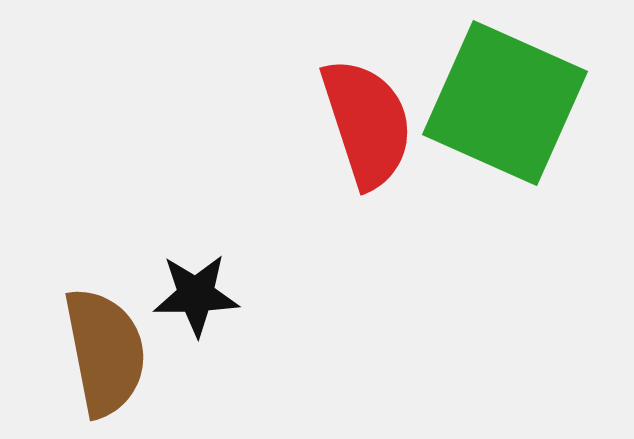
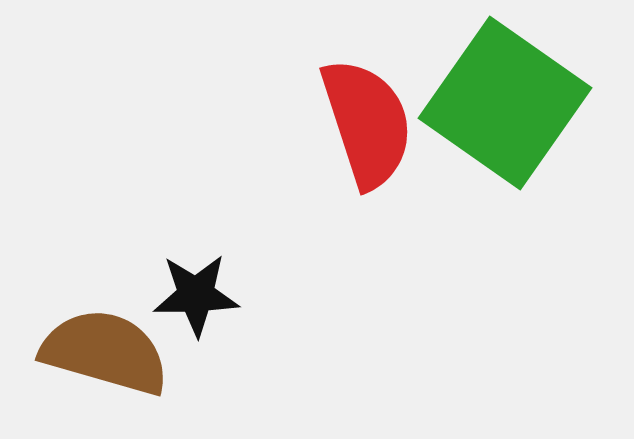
green square: rotated 11 degrees clockwise
brown semicircle: rotated 63 degrees counterclockwise
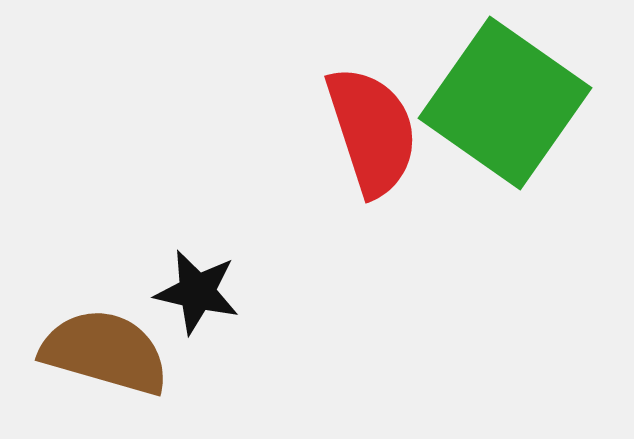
red semicircle: moved 5 px right, 8 px down
black star: moved 1 px right, 3 px up; rotated 14 degrees clockwise
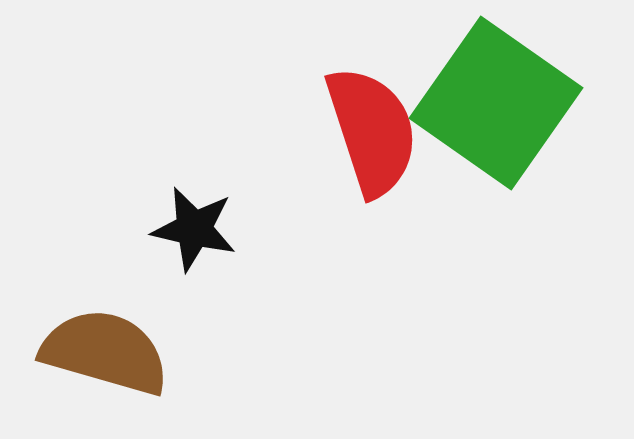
green square: moved 9 px left
black star: moved 3 px left, 63 px up
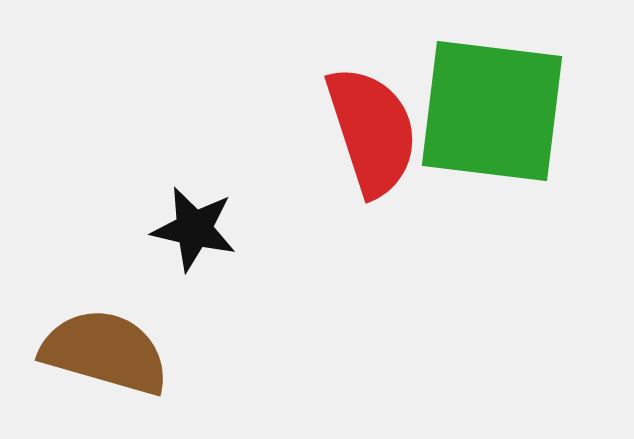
green square: moved 4 px left, 8 px down; rotated 28 degrees counterclockwise
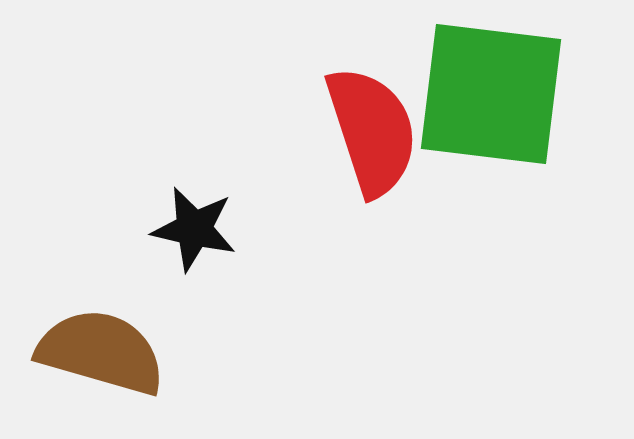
green square: moved 1 px left, 17 px up
brown semicircle: moved 4 px left
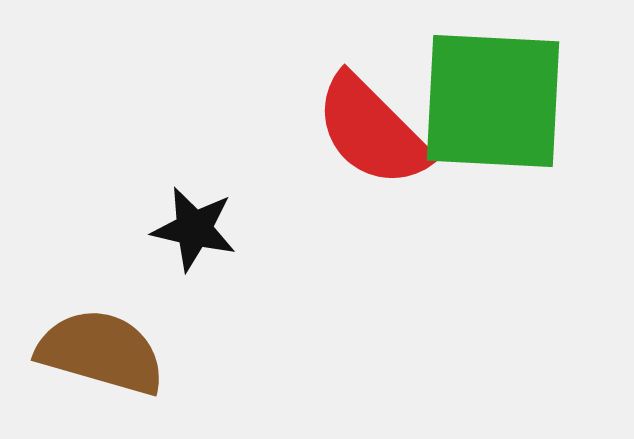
green square: moved 2 px right, 7 px down; rotated 4 degrees counterclockwise
red semicircle: rotated 153 degrees clockwise
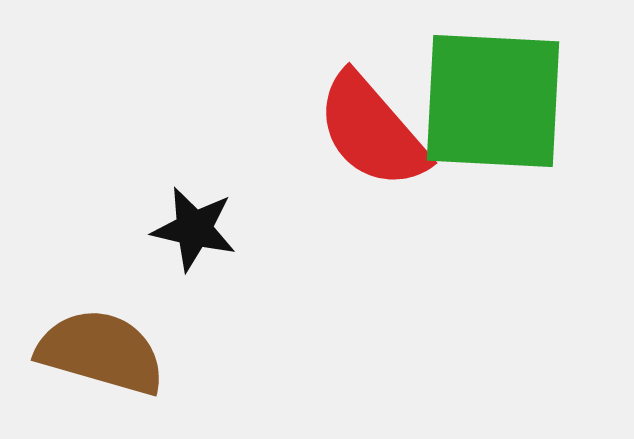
red semicircle: rotated 4 degrees clockwise
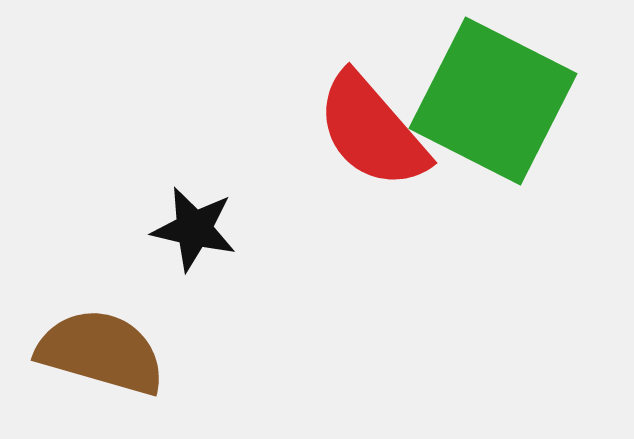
green square: rotated 24 degrees clockwise
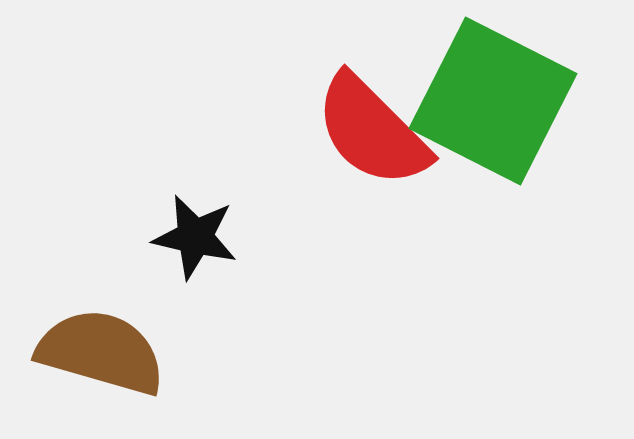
red semicircle: rotated 4 degrees counterclockwise
black star: moved 1 px right, 8 px down
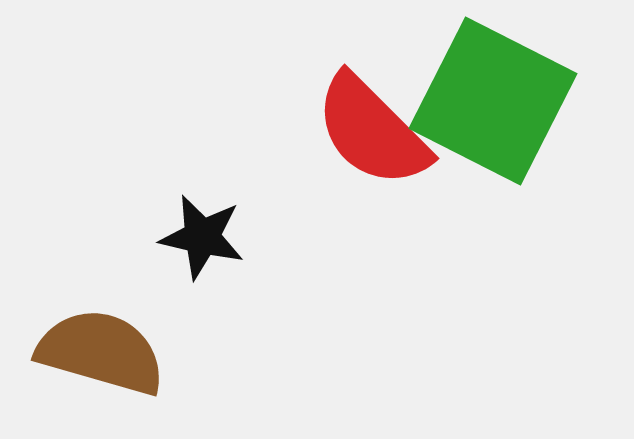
black star: moved 7 px right
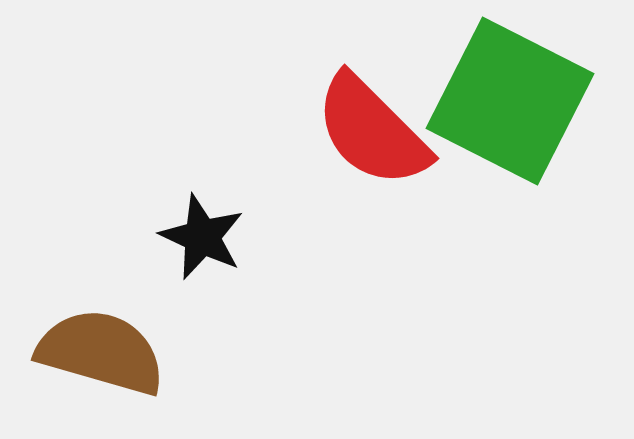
green square: moved 17 px right
black star: rotated 12 degrees clockwise
